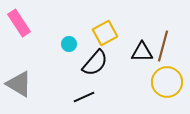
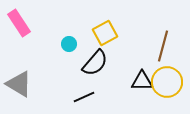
black triangle: moved 29 px down
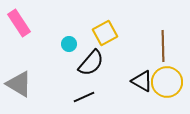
brown line: rotated 16 degrees counterclockwise
black semicircle: moved 4 px left
black triangle: rotated 30 degrees clockwise
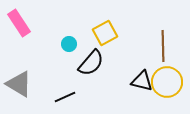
black triangle: rotated 15 degrees counterclockwise
black line: moved 19 px left
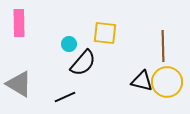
pink rectangle: rotated 32 degrees clockwise
yellow square: rotated 35 degrees clockwise
black semicircle: moved 8 px left
